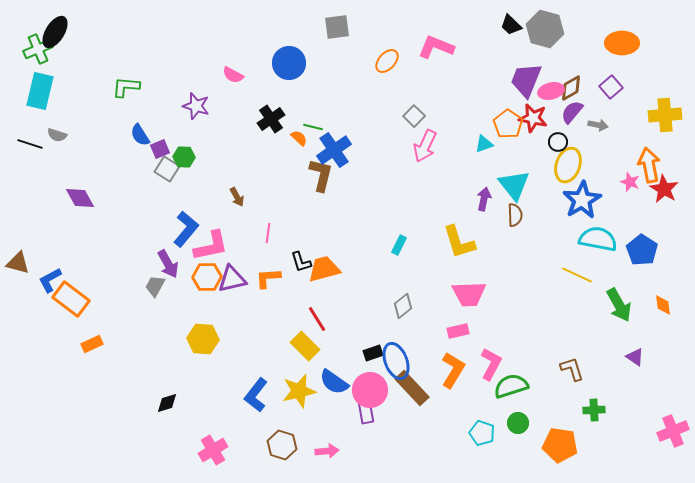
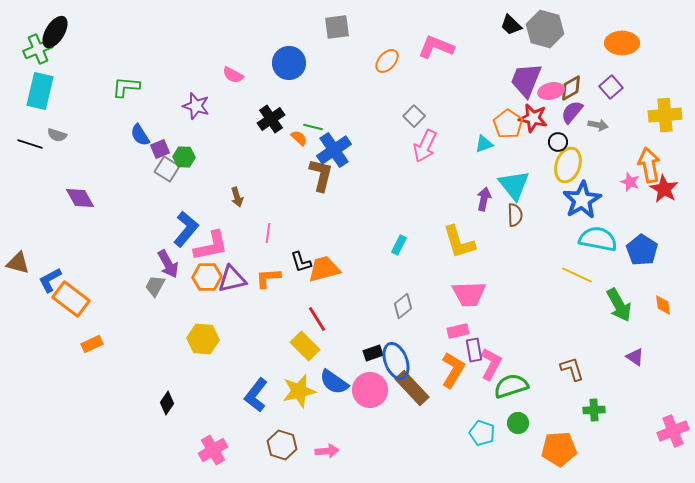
brown arrow at (237, 197): rotated 12 degrees clockwise
black diamond at (167, 403): rotated 40 degrees counterclockwise
purple rectangle at (366, 412): moved 108 px right, 62 px up
orange pentagon at (560, 445): moved 1 px left, 4 px down; rotated 12 degrees counterclockwise
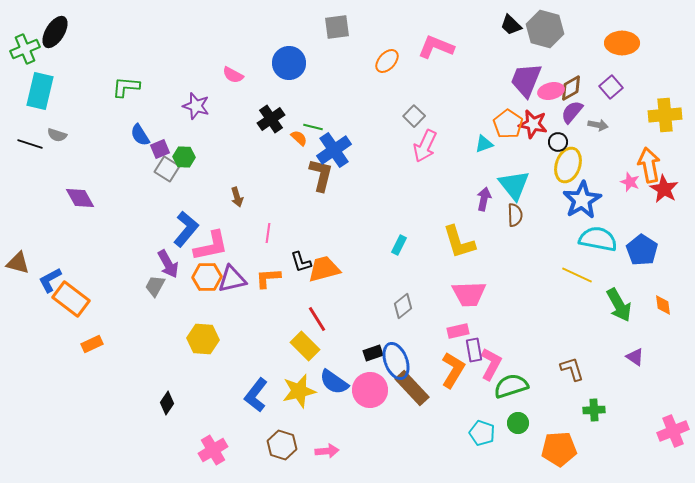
green cross at (38, 49): moved 13 px left
red star at (533, 118): moved 6 px down
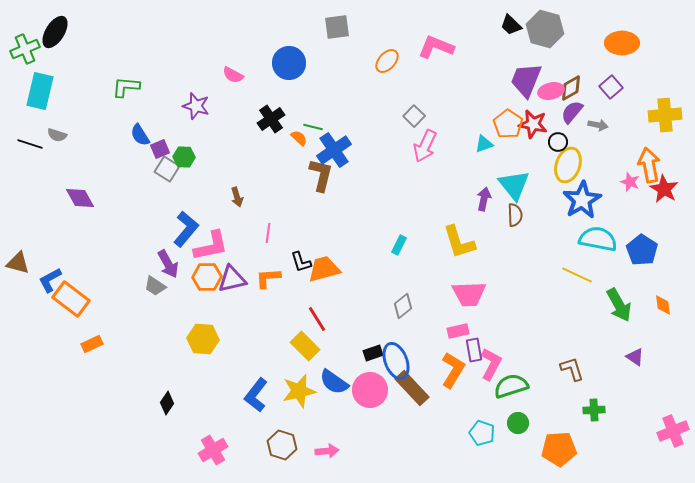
gray trapezoid at (155, 286): rotated 85 degrees counterclockwise
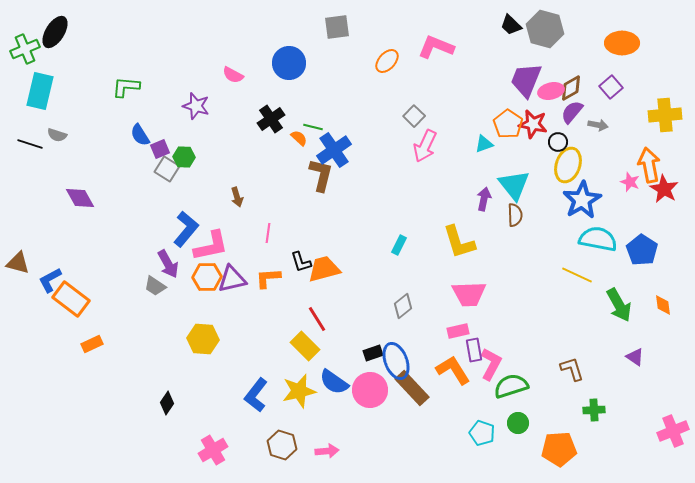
orange L-shape at (453, 370): rotated 63 degrees counterclockwise
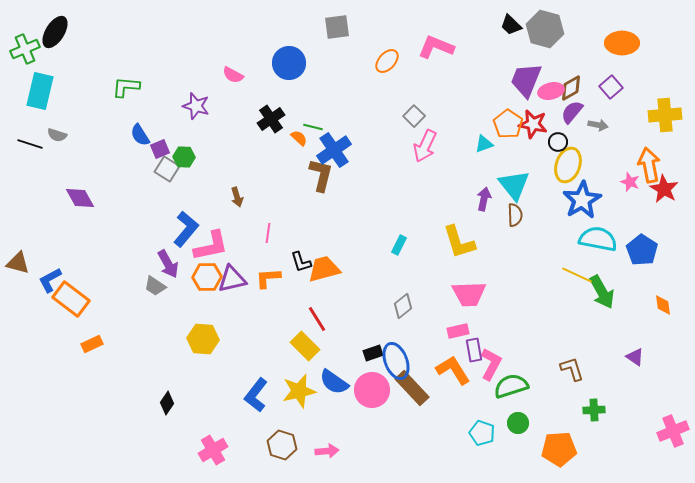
green arrow at (619, 305): moved 17 px left, 13 px up
pink circle at (370, 390): moved 2 px right
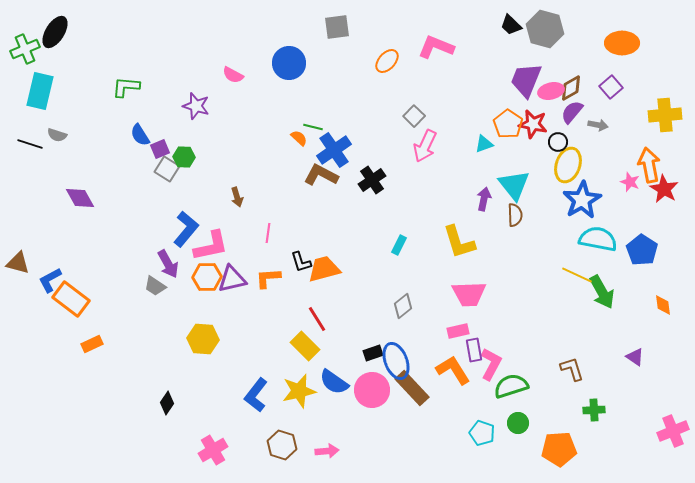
black cross at (271, 119): moved 101 px right, 61 px down
brown L-shape at (321, 175): rotated 76 degrees counterclockwise
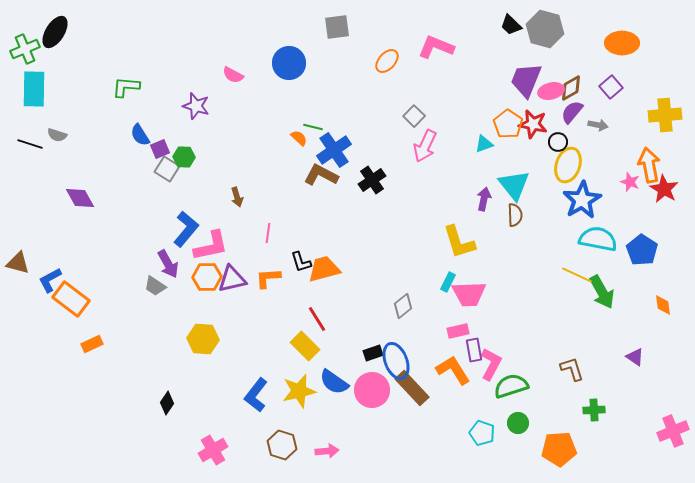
cyan rectangle at (40, 91): moved 6 px left, 2 px up; rotated 12 degrees counterclockwise
cyan rectangle at (399, 245): moved 49 px right, 37 px down
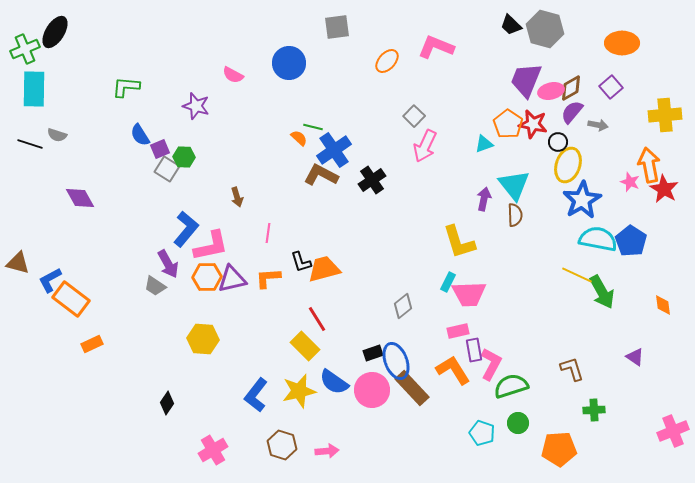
blue pentagon at (642, 250): moved 11 px left, 9 px up
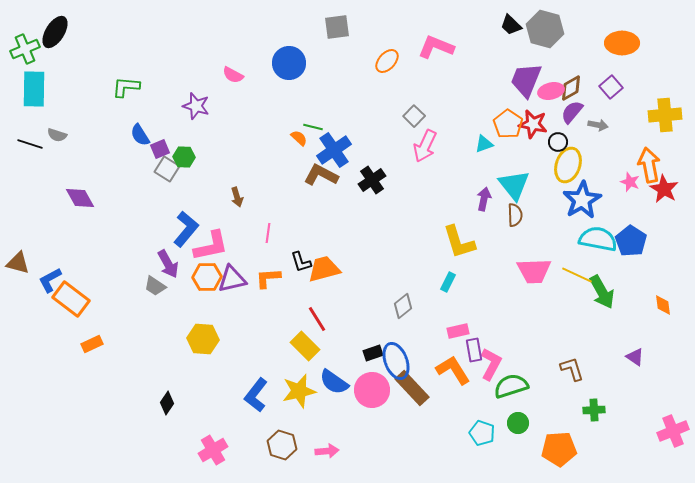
pink trapezoid at (469, 294): moved 65 px right, 23 px up
